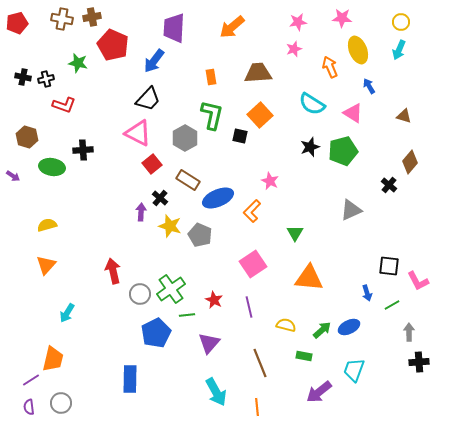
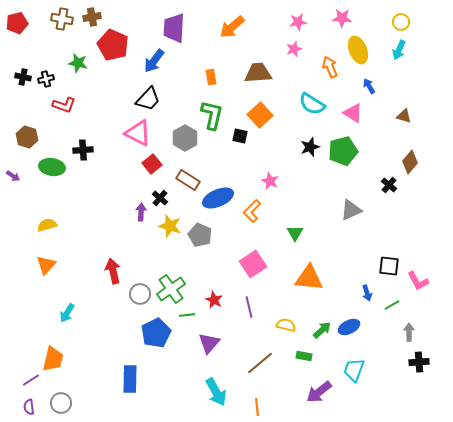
brown line at (260, 363): rotated 72 degrees clockwise
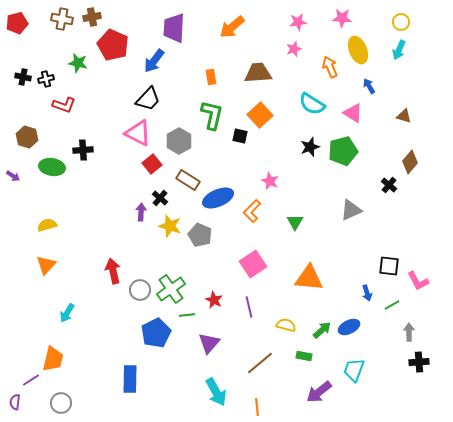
gray hexagon at (185, 138): moved 6 px left, 3 px down
green triangle at (295, 233): moved 11 px up
gray circle at (140, 294): moved 4 px up
purple semicircle at (29, 407): moved 14 px left, 5 px up; rotated 14 degrees clockwise
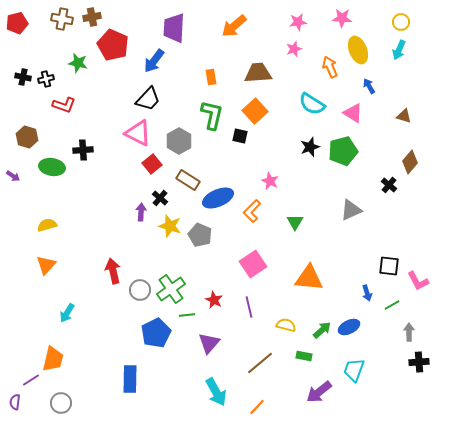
orange arrow at (232, 27): moved 2 px right, 1 px up
orange square at (260, 115): moved 5 px left, 4 px up
orange line at (257, 407): rotated 48 degrees clockwise
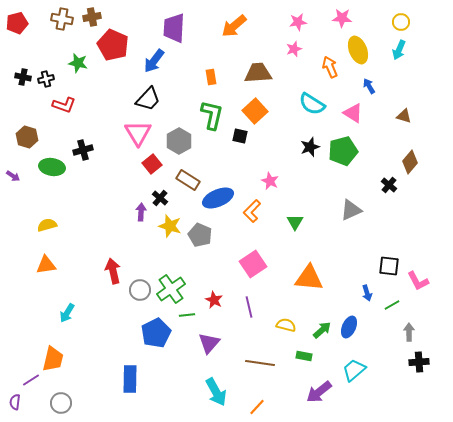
pink triangle at (138, 133): rotated 32 degrees clockwise
black cross at (83, 150): rotated 12 degrees counterclockwise
orange triangle at (46, 265): rotated 40 degrees clockwise
blue ellipse at (349, 327): rotated 40 degrees counterclockwise
brown line at (260, 363): rotated 48 degrees clockwise
cyan trapezoid at (354, 370): rotated 30 degrees clockwise
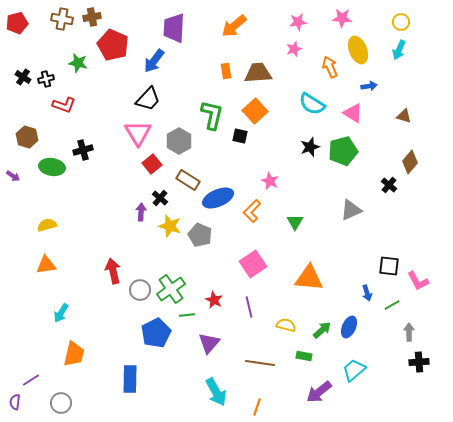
black cross at (23, 77): rotated 21 degrees clockwise
orange rectangle at (211, 77): moved 15 px right, 6 px up
blue arrow at (369, 86): rotated 112 degrees clockwise
cyan arrow at (67, 313): moved 6 px left
orange trapezoid at (53, 359): moved 21 px right, 5 px up
orange line at (257, 407): rotated 24 degrees counterclockwise
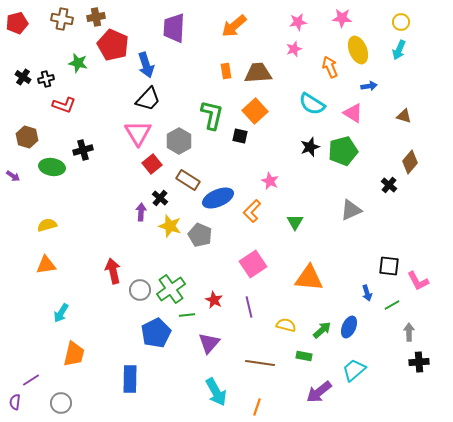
brown cross at (92, 17): moved 4 px right
blue arrow at (154, 61): moved 8 px left, 4 px down; rotated 55 degrees counterclockwise
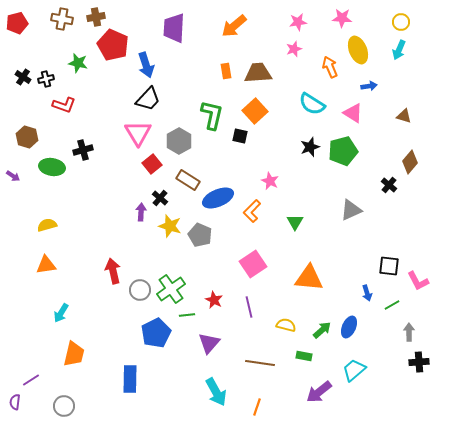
gray circle at (61, 403): moved 3 px right, 3 px down
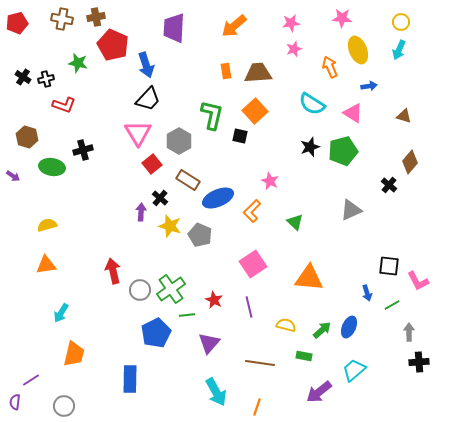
pink star at (298, 22): moved 7 px left, 1 px down
green triangle at (295, 222): rotated 18 degrees counterclockwise
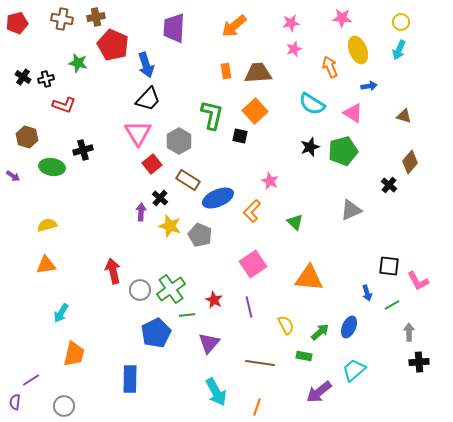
yellow semicircle at (286, 325): rotated 48 degrees clockwise
green arrow at (322, 330): moved 2 px left, 2 px down
